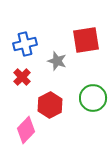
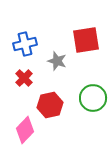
red cross: moved 2 px right, 1 px down
red hexagon: rotated 15 degrees clockwise
pink diamond: moved 1 px left
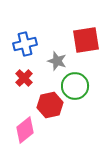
green circle: moved 18 px left, 12 px up
pink diamond: rotated 8 degrees clockwise
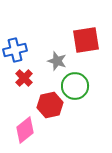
blue cross: moved 10 px left, 6 px down
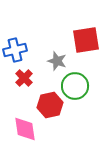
pink diamond: moved 1 px up; rotated 60 degrees counterclockwise
